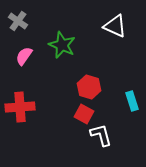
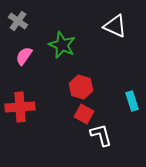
red hexagon: moved 8 px left
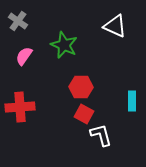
green star: moved 2 px right
red hexagon: rotated 15 degrees counterclockwise
cyan rectangle: rotated 18 degrees clockwise
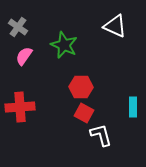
gray cross: moved 6 px down
cyan rectangle: moved 1 px right, 6 px down
red square: moved 1 px up
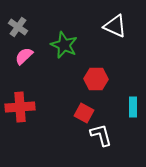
pink semicircle: rotated 12 degrees clockwise
red hexagon: moved 15 px right, 8 px up
